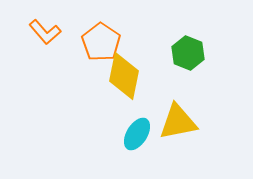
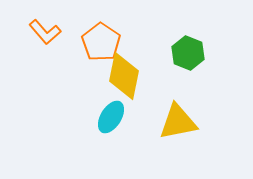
cyan ellipse: moved 26 px left, 17 px up
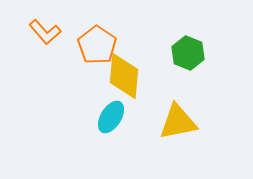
orange pentagon: moved 4 px left, 3 px down
yellow diamond: rotated 6 degrees counterclockwise
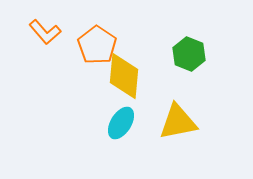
green hexagon: moved 1 px right, 1 px down
cyan ellipse: moved 10 px right, 6 px down
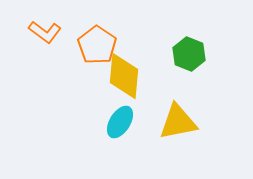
orange L-shape: rotated 12 degrees counterclockwise
cyan ellipse: moved 1 px left, 1 px up
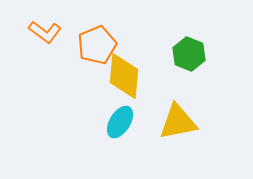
orange pentagon: rotated 15 degrees clockwise
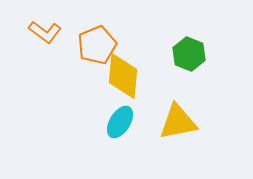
yellow diamond: moved 1 px left
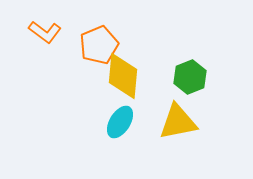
orange pentagon: moved 2 px right
green hexagon: moved 1 px right, 23 px down; rotated 16 degrees clockwise
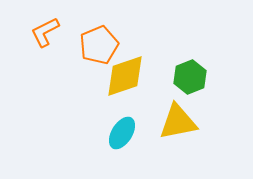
orange L-shape: rotated 116 degrees clockwise
yellow diamond: moved 2 px right; rotated 66 degrees clockwise
cyan ellipse: moved 2 px right, 11 px down
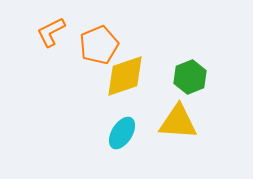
orange L-shape: moved 6 px right
yellow triangle: rotated 15 degrees clockwise
